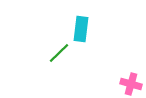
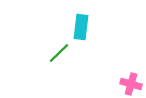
cyan rectangle: moved 2 px up
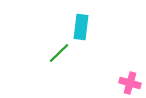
pink cross: moved 1 px left, 1 px up
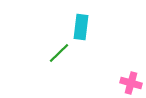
pink cross: moved 1 px right
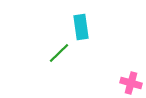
cyan rectangle: rotated 15 degrees counterclockwise
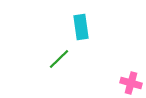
green line: moved 6 px down
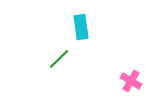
pink cross: moved 2 px up; rotated 15 degrees clockwise
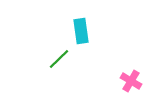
cyan rectangle: moved 4 px down
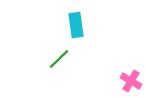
cyan rectangle: moved 5 px left, 6 px up
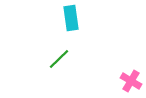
cyan rectangle: moved 5 px left, 7 px up
